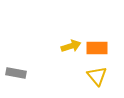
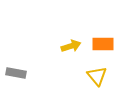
orange rectangle: moved 6 px right, 4 px up
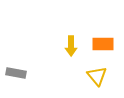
yellow arrow: rotated 108 degrees clockwise
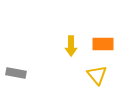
yellow triangle: moved 1 px up
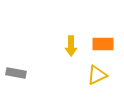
yellow triangle: rotated 45 degrees clockwise
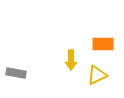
yellow arrow: moved 14 px down
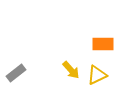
yellow arrow: moved 10 px down; rotated 42 degrees counterclockwise
gray rectangle: rotated 48 degrees counterclockwise
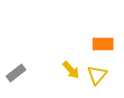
yellow triangle: rotated 25 degrees counterclockwise
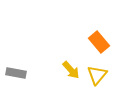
orange rectangle: moved 4 px left, 2 px up; rotated 50 degrees clockwise
gray rectangle: rotated 48 degrees clockwise
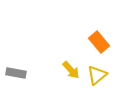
yellow triangle: rotated 10 degrees clockwise
